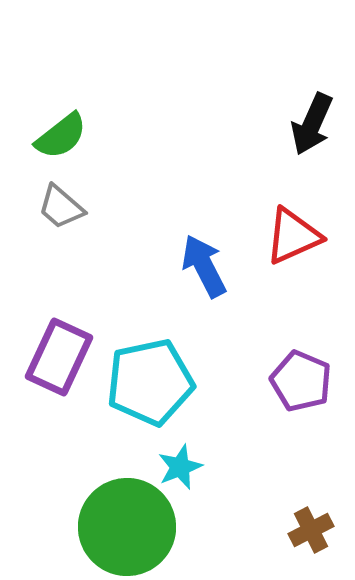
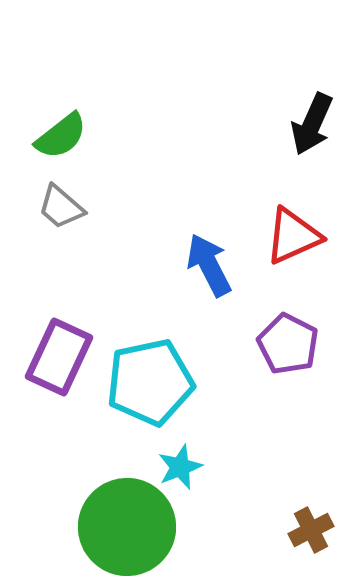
blue arrow: moved 5 px right, 1 px up
purple pentagon: moved 13 px left, 37 px up; rotated 4 degrees clockwise
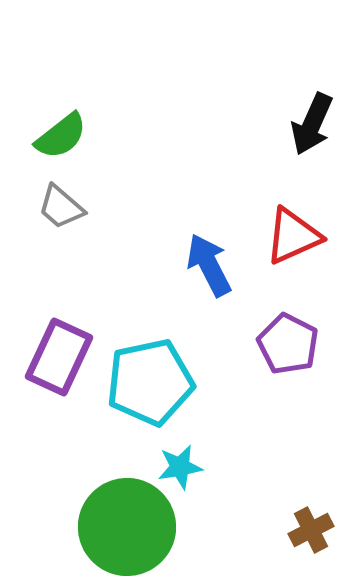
cyan star: rotated 12 degrees clockwise
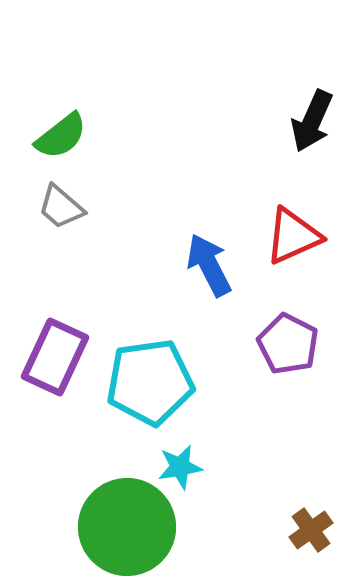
black arrow: moved 3 px up
purple rectangle: moved 4 px left
cyan pentagon: rotated 4 degrees clockwise
brown cross: rotated 9 degrees counterclockwise
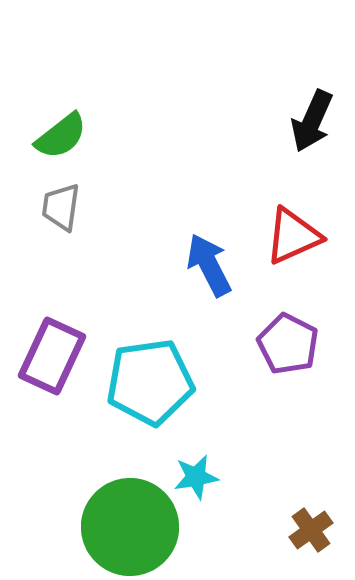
gray trapezoid: rotated 57 degrees clockwise
purple rectangle: moved 3 px left, 1 px up
cyan star: moved 16 px right, 10 px down
green circle: moved 3 px right
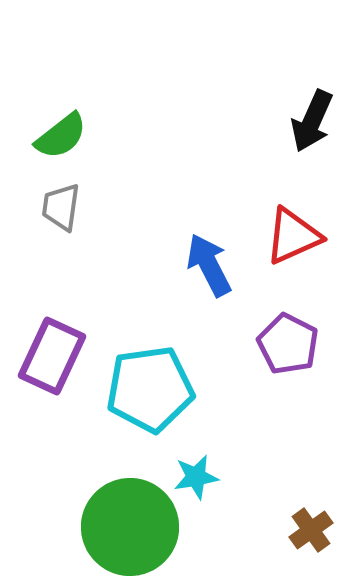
cyan pentagon: moved 7 px down
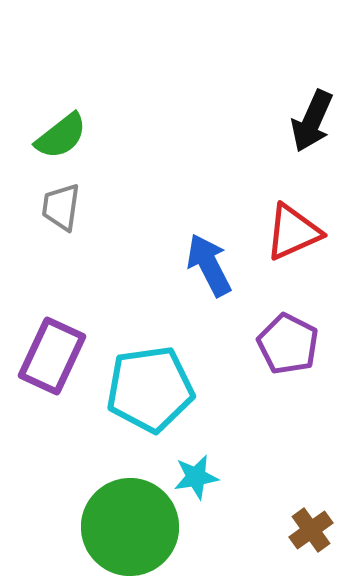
red triangle: moved 4 px up
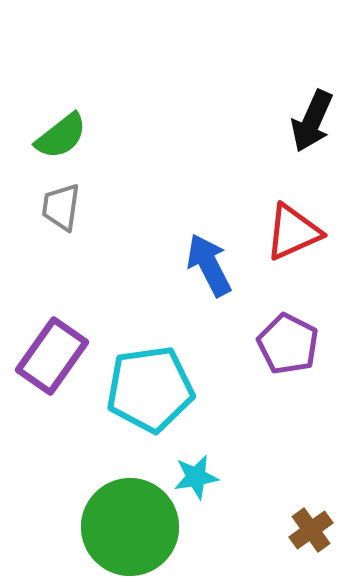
purple rectangle: rotated 10 degrees clockwise
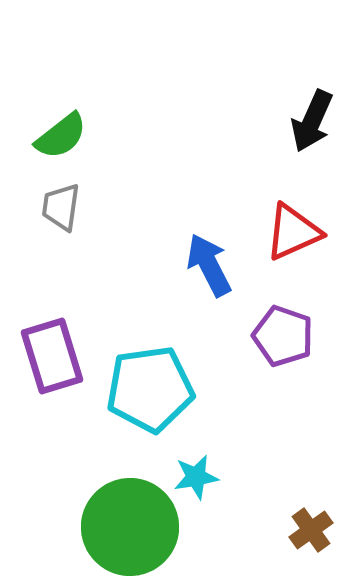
purple pentagon: moved 5 px left, 8 px up; rotated 8 degrees counterclockwise
purple rectangle: rotated 52 degrees counterclockwise
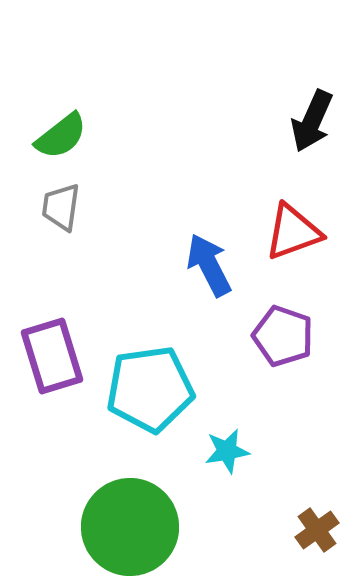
red triangle: rotated 4 degrees clockwise
cyan star: moved 31 px right, 26 px up
brown cross: moved 6 px right
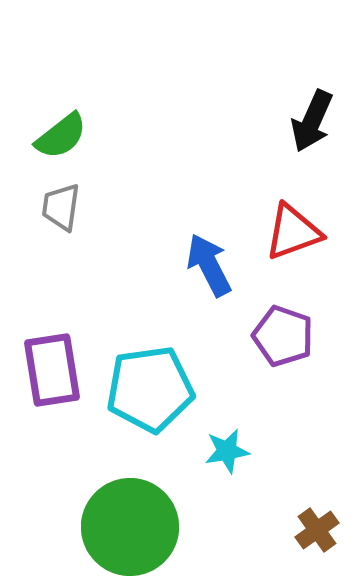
purple rectangle: moved 14 px down; rotated 8 degrees clockwise
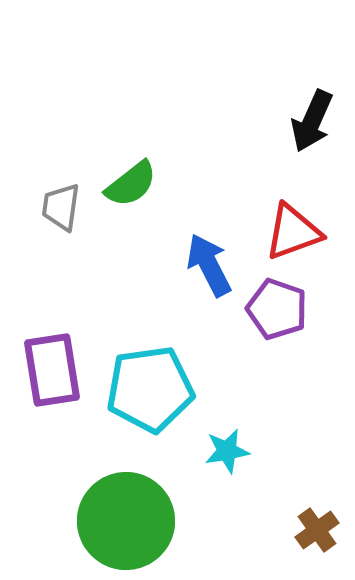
green semicircle: moved 70 px right, 48 px down
purple pentagon: moved 6 px left, 27 px up
green circle: moved 4 px left, 6 px up
